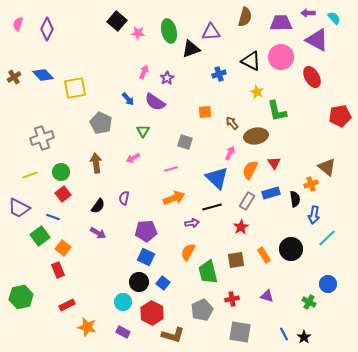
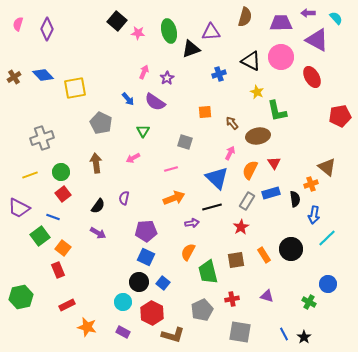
cyan semicircle at (334, 18): moved 2 px right
brown ellipse at (256, 136): moved 2 px right
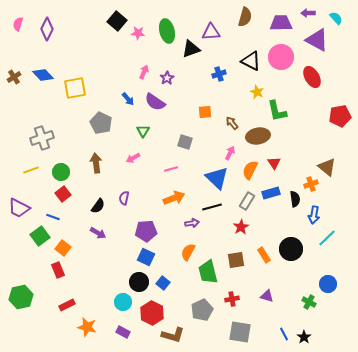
green ellipse at (169, 31): moved 2 px left
yellow line at (30, 175): moved 1 px right, 5 px up
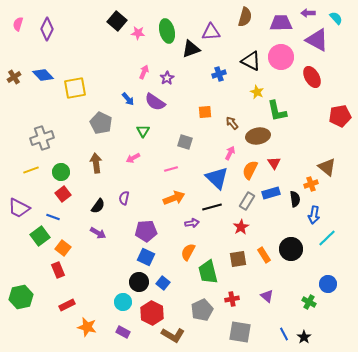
brown square at (236, 260): moved 2 px right, 1 px up
purple triangle at (267, 296): rotated 24 degrees clockwise
brown L-shape at (173, 335): rotated 15 degrees clockwise
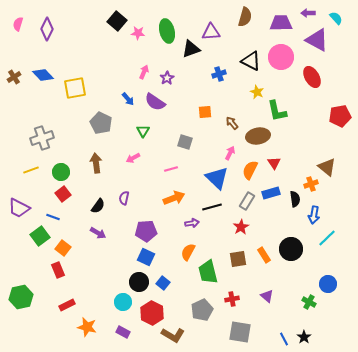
blue line at (284, 334): moved 5 px down
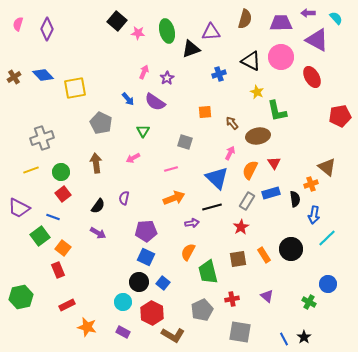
brown semicircle at (245, 17): moved 2 px down
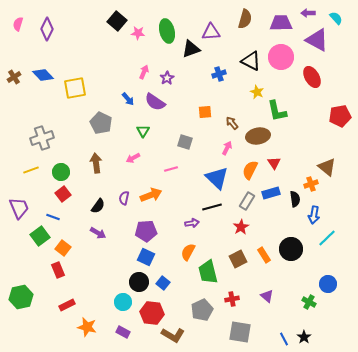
pink arrow at (230, 153): moved 3 px left, 5 px up
orange arrow at (174, 198): moved 23 px left, 3 px up
purple trapezoid at (19, 208): rotated 140 degrees counterclockwise
brown square at (238, 259): rotated 18 degrees counterclockwise
red hexagon at (152, 313): rotated 20 degrees counterclockwise
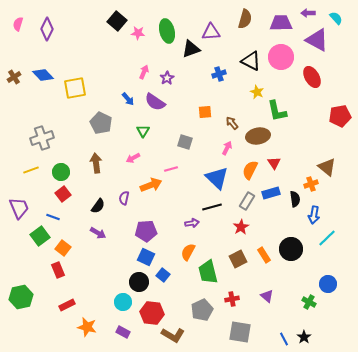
orange arrow at (151, 195): moved 10 px up
blue square at (163, 283): moved 8 px up
